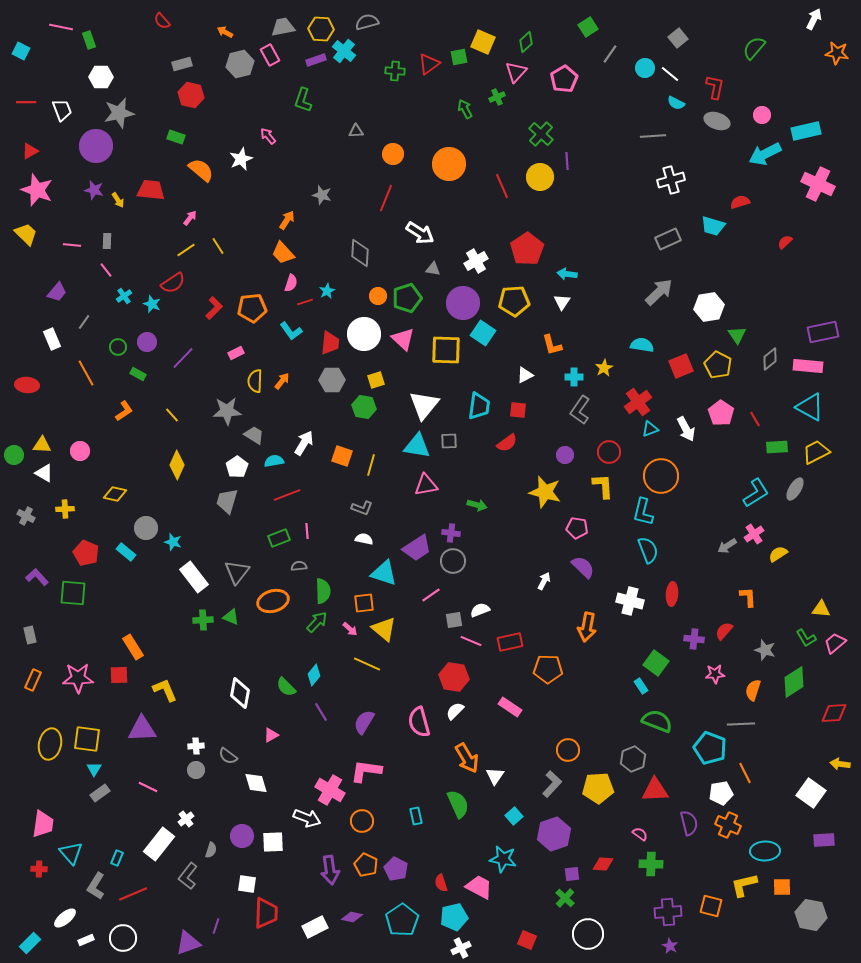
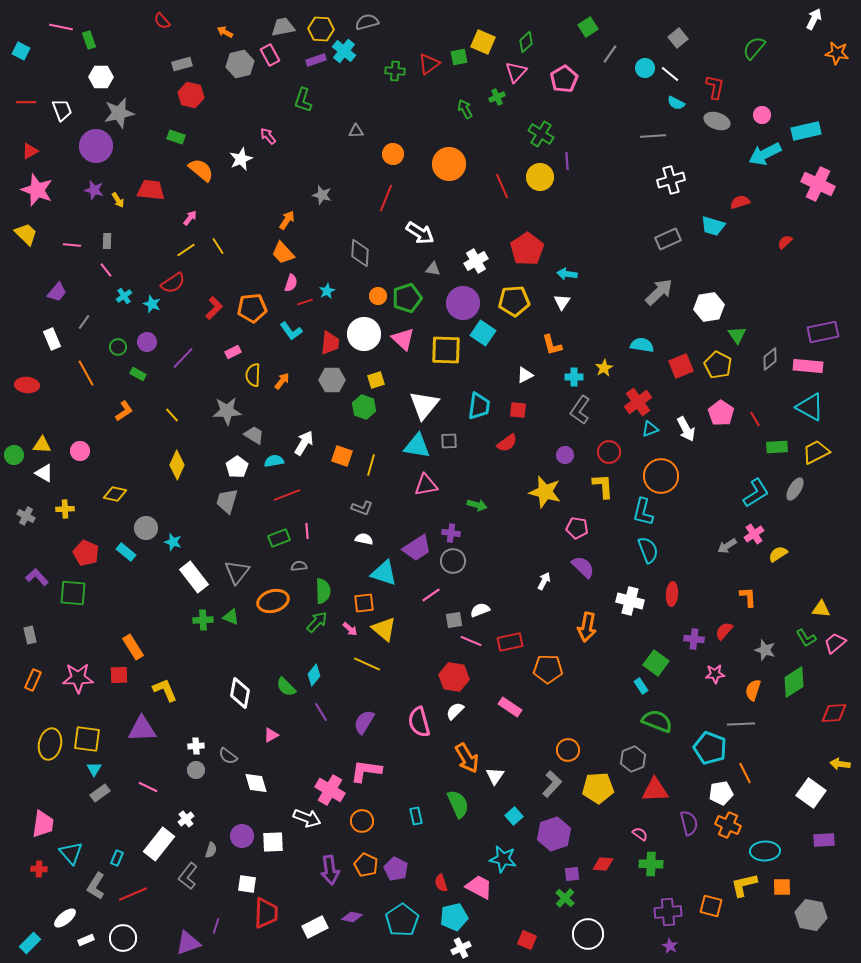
green cross at (541, 134): rotated 10 degrees counterclockwise
pink rectangle at (236, 353): moved 3 px left, 1 px up
yellow semicircle at (255, 381): moved 2 px left, 6 px up
green hexagon at (364, 407): rotated 10 degrees clockwise
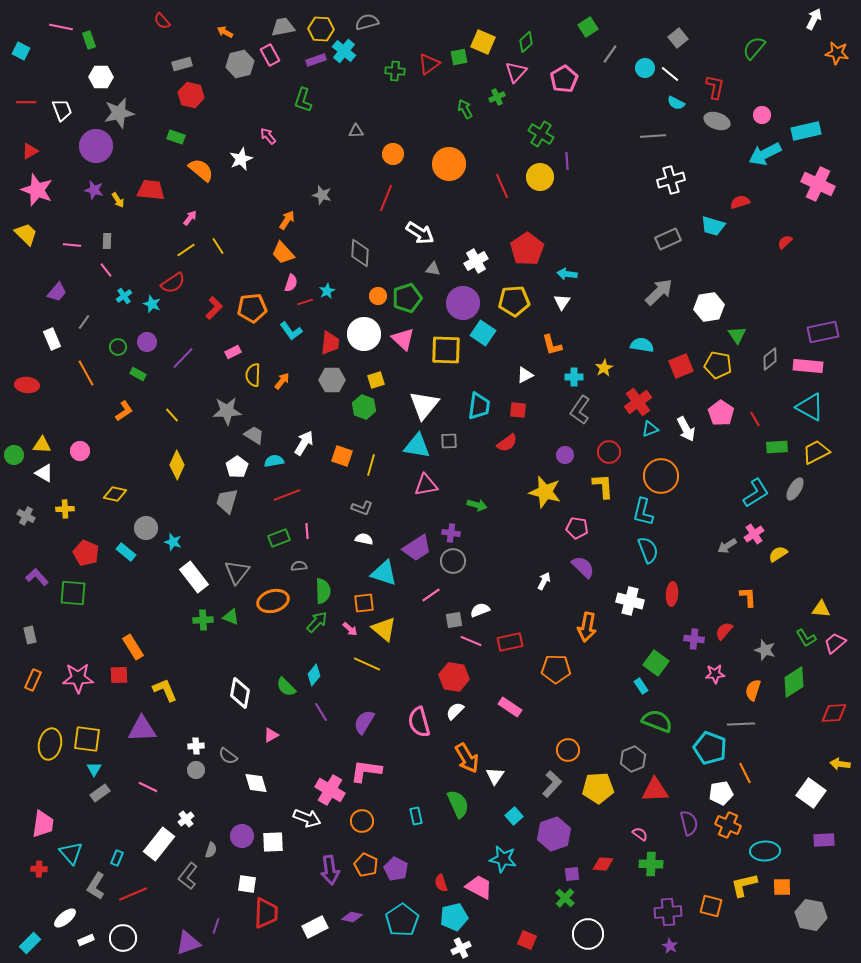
yellow pentagon at (718, 365): rotated 16 degrees counterclockwise
orange pentagon at (548, 669): moved 8 px right
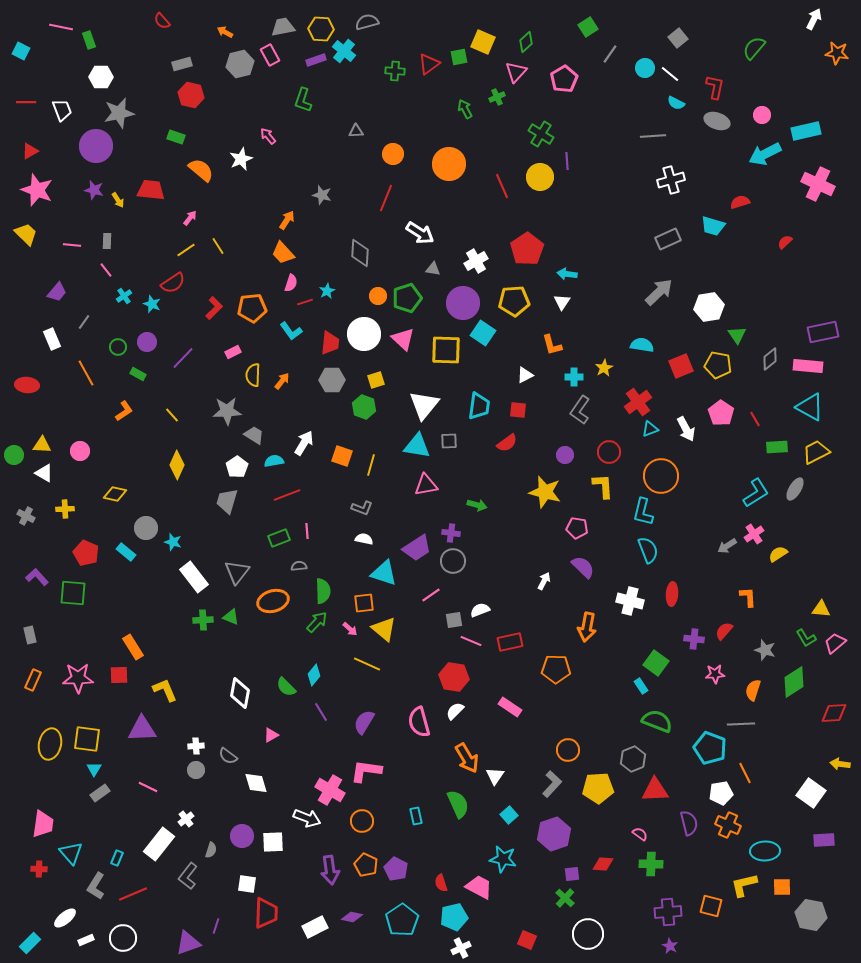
cyan square at (514, 816): moved 5 px left, 1 px up
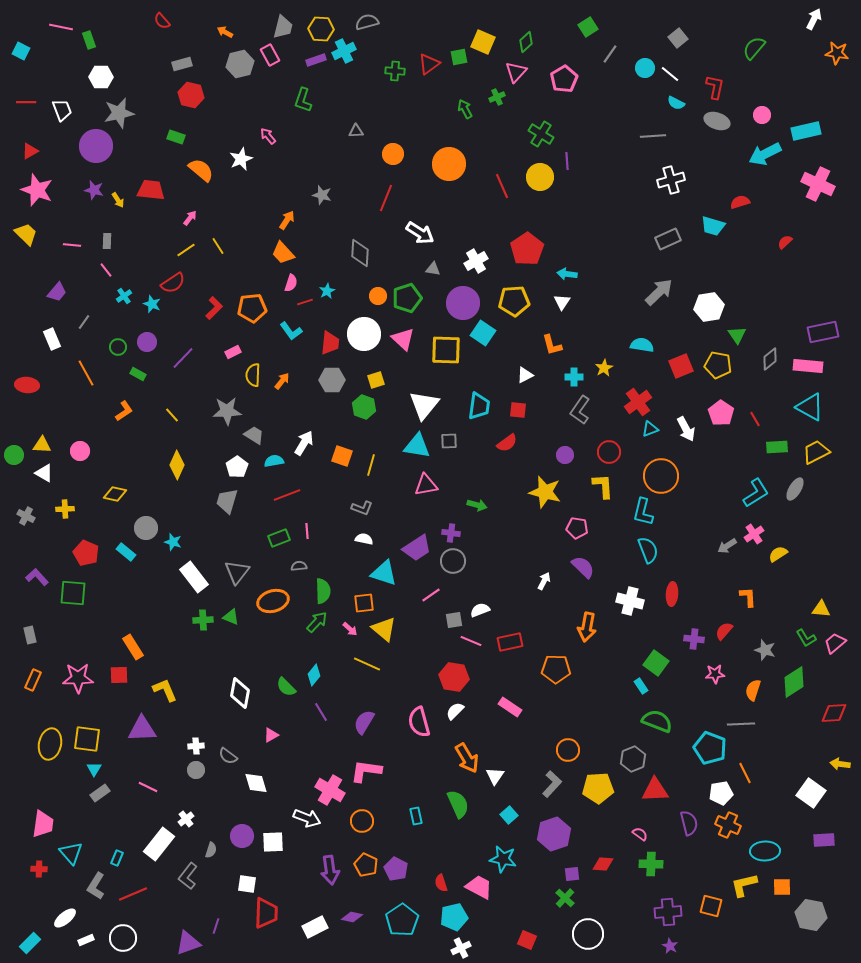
gray trapezoid at (283, 27): rotated 115 degrees clockwise
cyan cross at (344, 51): rotated 25 degrees clockwise
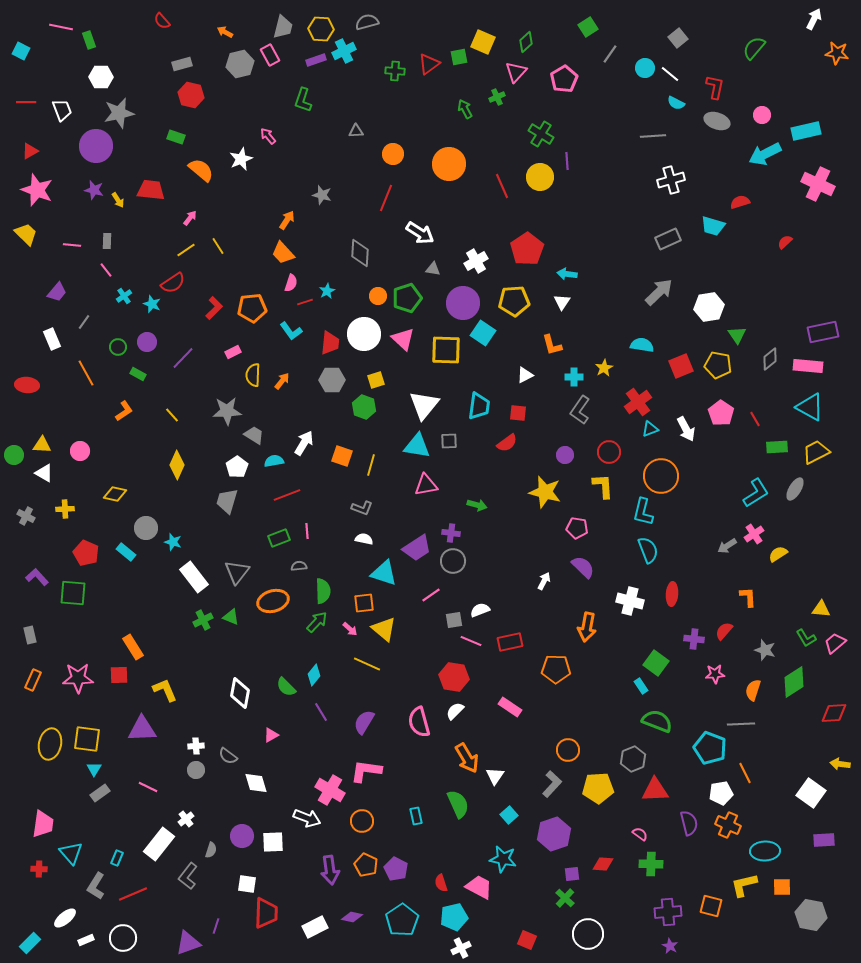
red square at (518, 410): moved 3 px down
green cross at (203, 620): rotated 24 degrees counterclockwise
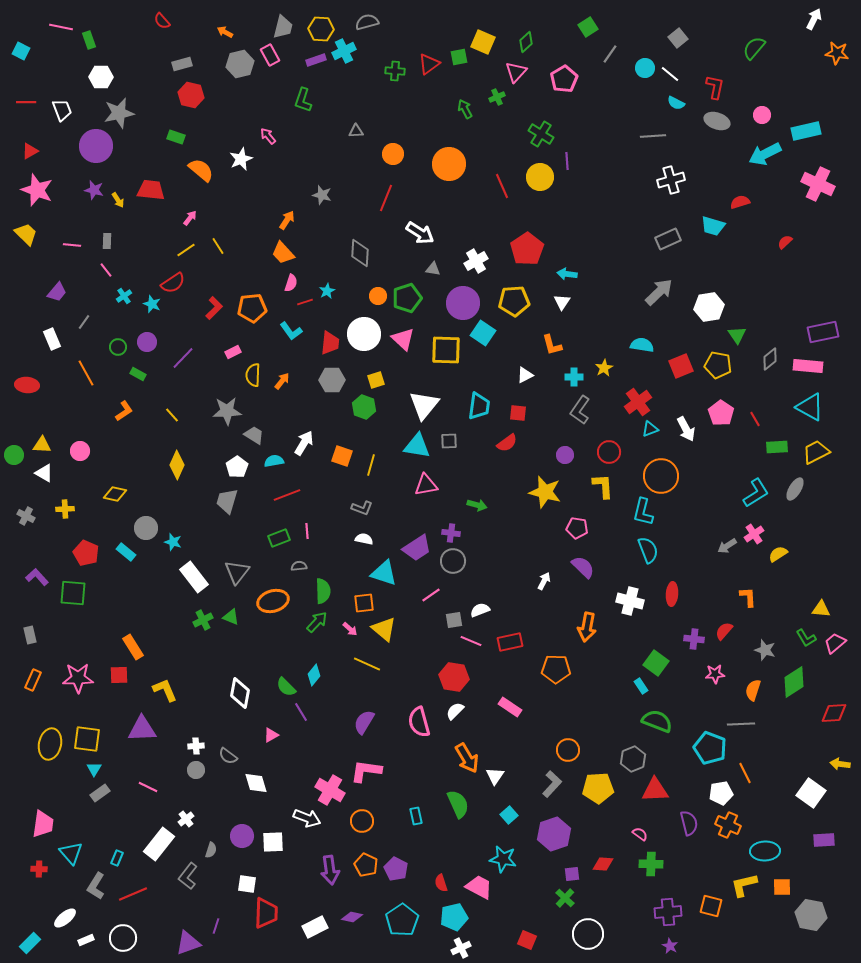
purple line at (321, 712): moved 20 px left
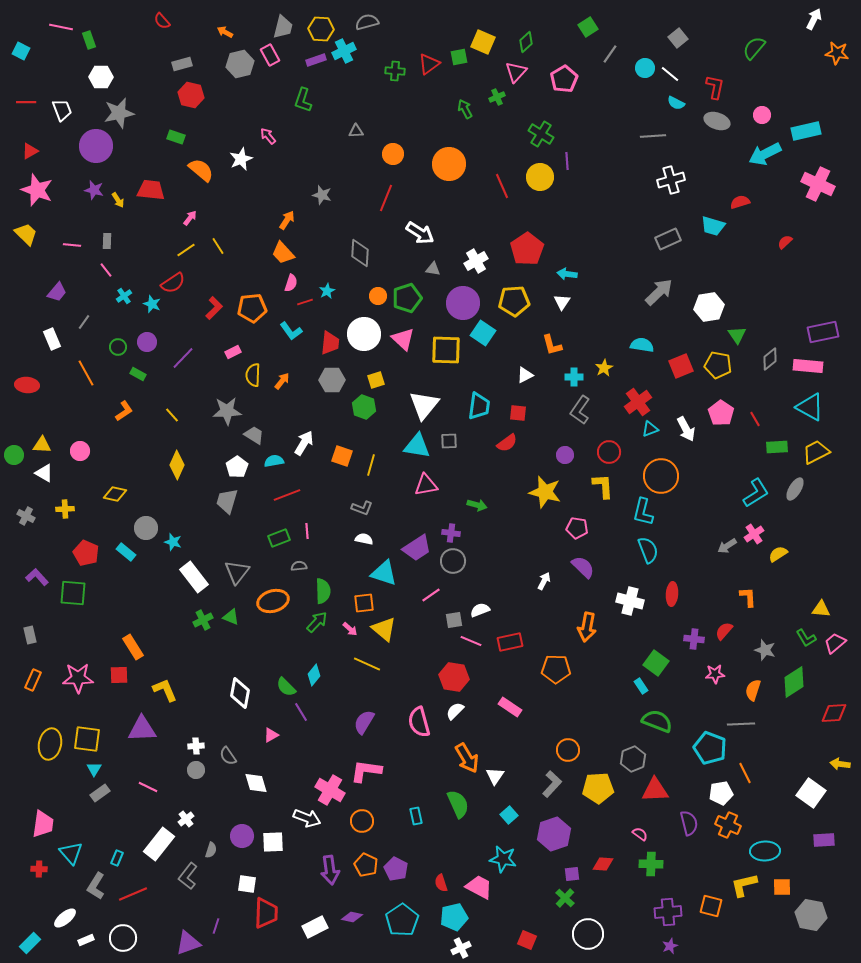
gray semicircle at (228, 756): rotated 18 degrees clockwise
purple star at (670, 946): rotated 21 degrees clockwise
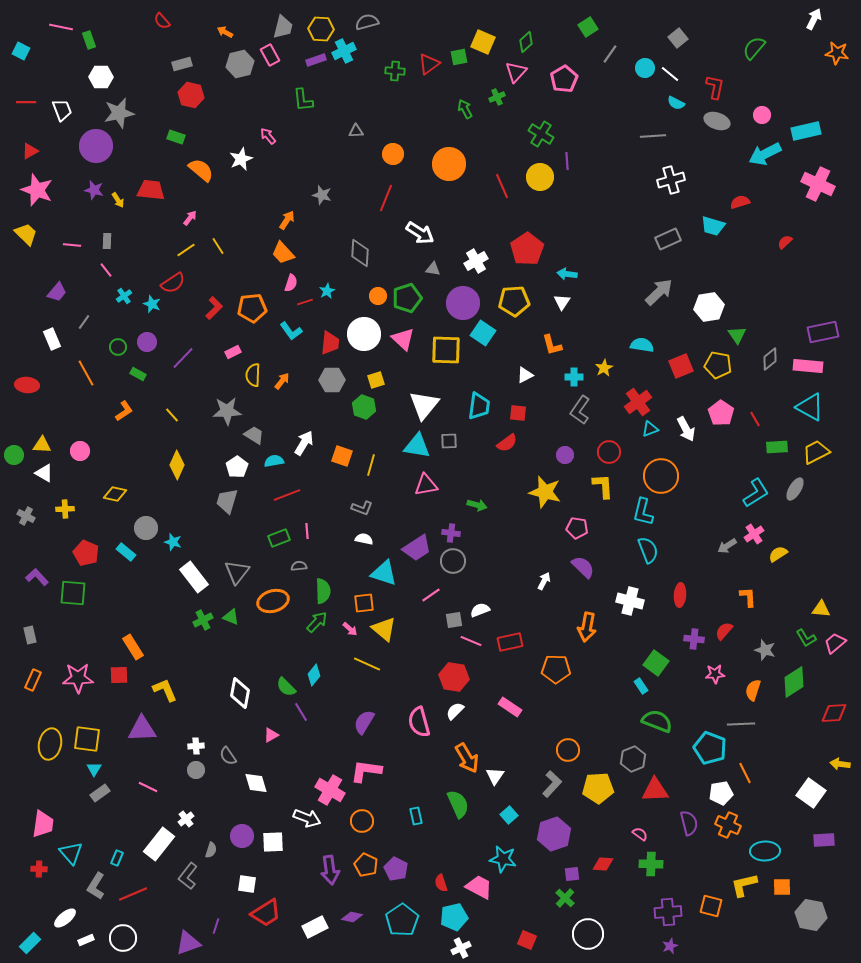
green L-shape at (303, 100): rotated 25 degrees counterclockwise
red ellipse at (672, 594): moved 8 px right, 1 px down
red trapezoid at (266, 913): rotated 56 degrees clockwise
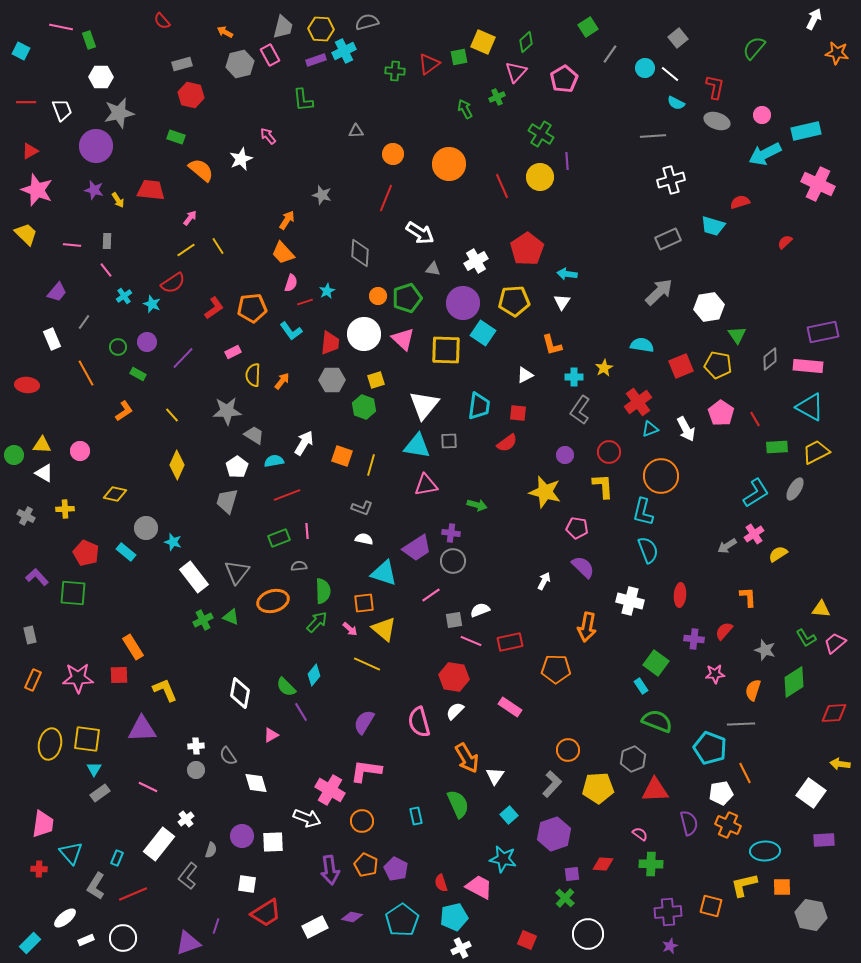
red L-shape at (214, 308): rotated 10 degrees clockwise
